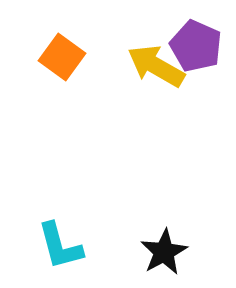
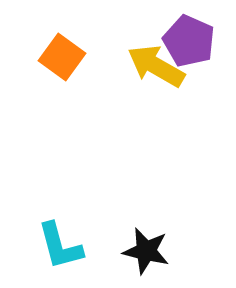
purple pentagon: moved 7 px left, 5 px up
black star: moved 18 px left, 1 px up; rotated 30 degrees counterclockwise
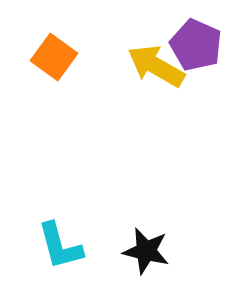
purple pentagon: moved 7 px right, 4 px down
orange square: moved 8 px left
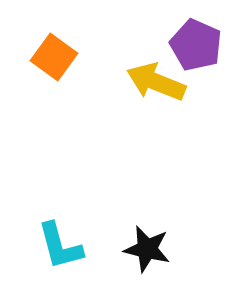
yellow arrow: moved 16 px down; rotated 8 degrees counterclockwise
black star: moved 1 px right, 2 px up
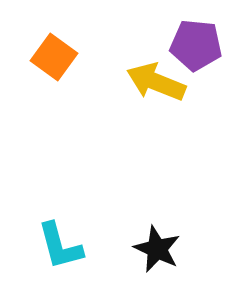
purple pentagon: rotated 18 degrees counterclockwise
black star: moved 10 px right; rotated 12 degrees clockwise
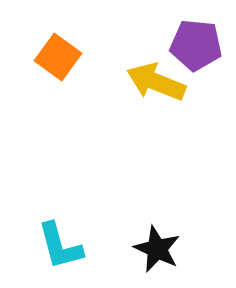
orange square: moved 4 px right
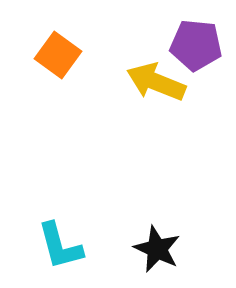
orange square: moved 2 px up
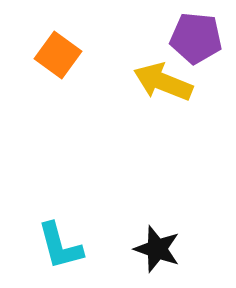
purple pentagon: moved 7 px up
yellow arrow: moved 7 px right
black star: rotated 6 degrees counterclockwise
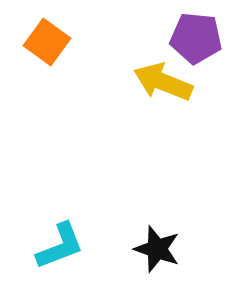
orange square: moved 11 px left, 13 px up
cyan L-shape: rotated 96 degrees counterclockwise
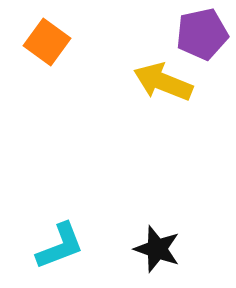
purple pentagon: moved 6 px right, 4 px up; rotated 18 degrees counterclockwise
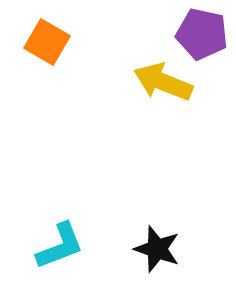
purple pentagon: rotated 24 degrees clockwise
orange square: rotated 6 degrees counterclockwise
